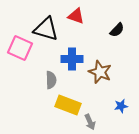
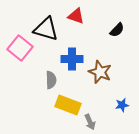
pink square: rotated 15 degrees clockwise
blue star: moved 1 px right, 1 px up
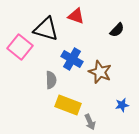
pink square: moved 1 px up
blue cross: rotated 30 degrees clockwise
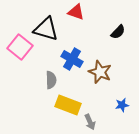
red triangle: moved 4 px up
black semicircle: moved 1 px right, 2 px down
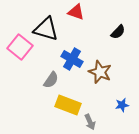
gray semicircle: rotated 36 degrees clockwise
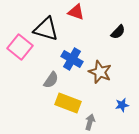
yellow rectangle: moved 2 px up
gray arrow: rotated 140 degrees counterclockwise
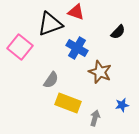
black triangle: moved 4 px right, 5 px up; rotated 36 degrees counterclockwise
blue cross: moved 5 px right, 11 px up
gray arrow: moved 5 px right, 4 px up
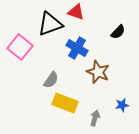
brown star: moved 2 px left
yellow rectangle: moved 3 px left
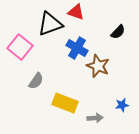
brown star: moved 6 px up
gray semicircle: moved 15 px left, 1 px down
gray arrow: rotated 70 degrees clockwise
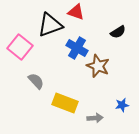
black triangle: moved 1 px down
black semicircle: rotated 14 degrees clockwise
gray semicircle: rotated 78 degrees counterclockwise
